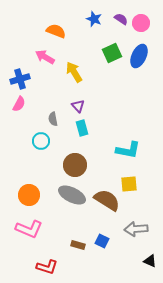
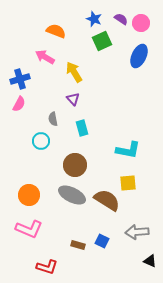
green square: moved 10 px left, 12 px up
purple triangle: moved 5 px left, 7 px up
yellow square: moved 1 px left, 1 px up
gray arrow: moved 1 px right, 3 px down
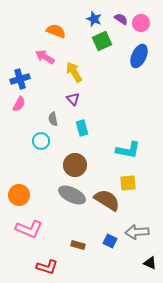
orange circle: moved 10 px left
blue square: moved 8 px right
black triangle: moved 2 px down
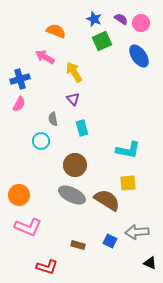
blue ellipse: rotated 60 degrees counterclockwise
pink L-shape: moved 1 px left, 2 px up
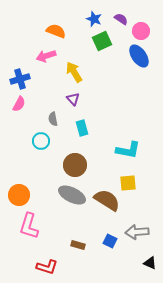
pink circle: moved 8 px down
pink arrow: moved 1 px right, 1 px up; rotated 48 degrees counterclockwise
pink L-shape: moved 1 px right, 1 px up; rotated 84 degrees clockwise
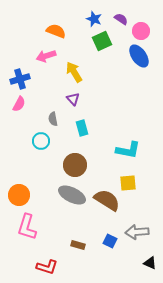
pink L-shape: moved 2 px left, 1 px down
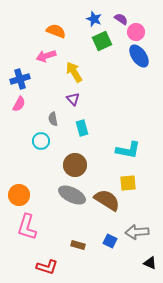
pink circle: moved 5 px left, 1 px down
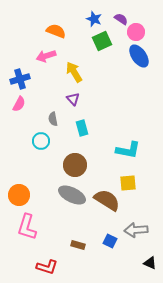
gray arrow: moved 1 px left, 2 px up
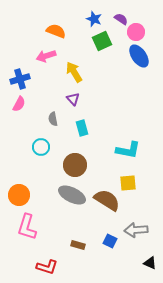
cyan circle: moved 6 px down
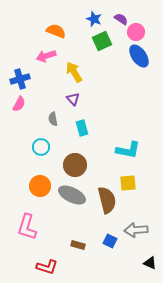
orange circle: moved 21 px right, 9 px up
brown semicircle: rotated 44 degrees clockwise
